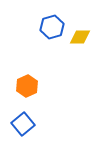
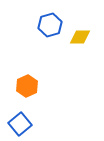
blue hexagon: moved 2 px left, 2 px up
blue square: moved 3 px left
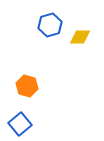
orange hexagon: rotated 20 degrees counterclockwise
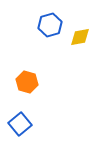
yellow diamond: rotated 10 degrees counterclockwise
orange hexagon: moved 4 px up
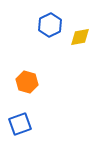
blue hexagon: rotated 10 degrees counterclockwise
blue square: rotated 20 degrees clockwise
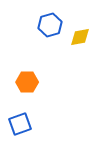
blue hexagon: rotated 10 degrees clockwise
orange hexagon: rotated 15 degrees counterclockwise
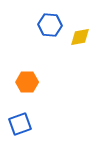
blue hexagon: rotated 20 degrees clockwise
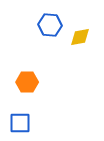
blue square: moved 1 px up; rotated 20 degrees clockwise
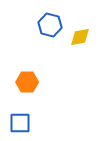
blue hexagon: rotated 10 degrees clockwise
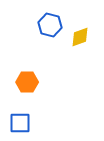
yellow diamond: rotated 10 degrees counterclockwise
